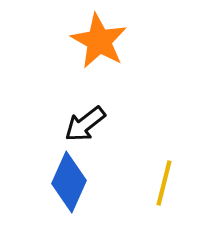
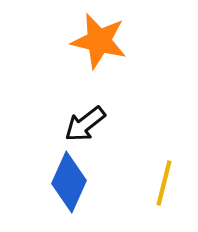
orange star: rotated 16 degrees counterclockwise
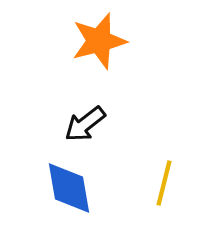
orange star: rotated 28 degrees counterclockwise
blue diamond: moved 6 px down; rotated 34 degrees counterclockwise
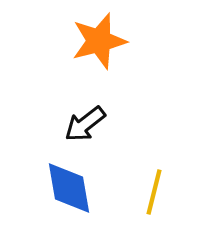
yellow line: moved 10 px left, 9 px down
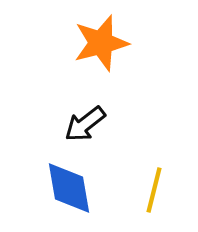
orange star: moved 2 px right, 2 px down
yellow line: moved 2 px up
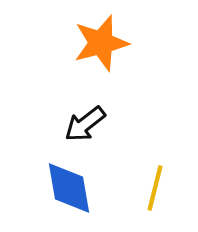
yellow line: moved 1 px right, 2 px up
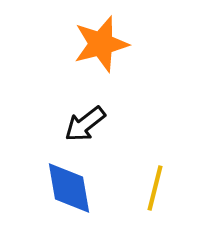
orange star: moved 1 px down
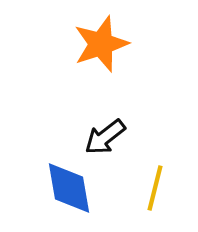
orange star: rotated 4 degrees counterclockwise
black arrow: moved 20 px right, 13 px down
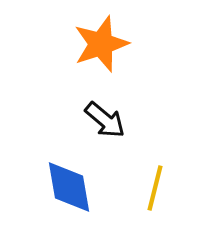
black arrow: moved 17 px up; rotated 102 degrees counterclockwise
blue diamond: moved 1 px up
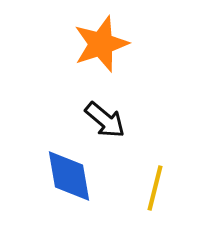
blue diamond: moved 11 px up
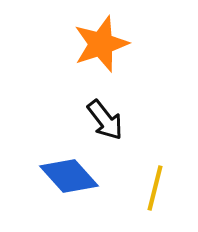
black arrow: rotated 12 degrees clockwise
blue diamond: rotated 32 degrees counterclockwise
